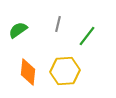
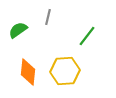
gray line: moved 10 px left, 7 px up
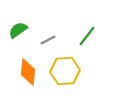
gray line: moved 23 px down; rotated 49 degrees clockwise
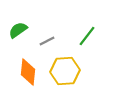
gray line: moved 1 px left, 1 px down
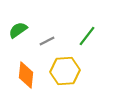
orange diamond: moved 2 px left, 3 px down
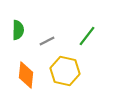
green semicircle: rotated 126 degrees clockwise
yellow hexagon: rotated 16 degrees clockwise
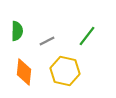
green semicircle: moved 1 px left, 1 px down
orange diamond: moved 2 px left, 3 px up
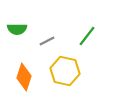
green semicircle: moved 2 px up; rotated 90 degrees clockwise
orange diamond: moved 5 px down; rotated 12 degrees clockwise
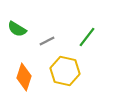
green semicircle: rotated 30 degrees clockwise
green line: moved 1 px down
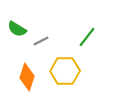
gray line: moved 6 px left
yellow hexagon: rotated 12 degrees counterclockwise
orange diamond: moved 3 px right
